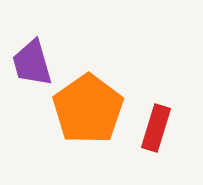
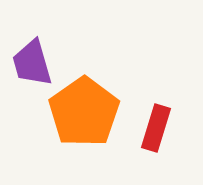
orange pentagon: moved 4 px left, 3 px down
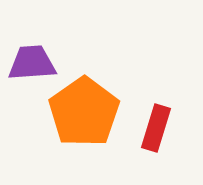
purple trapezoid: rotated 102 degrees clockwise
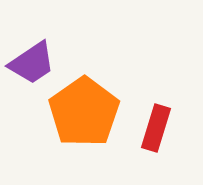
purple trapezoid: rotated 150 degrees clockwise
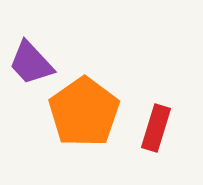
purple trapezoid: moved 1 px left; rotated 81 degrees clockwise
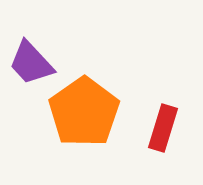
red rectangle: moved 7 px right
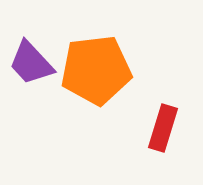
orange pentagon: moved 12 px right, 42 px up; rotated 28 degrees clockwise
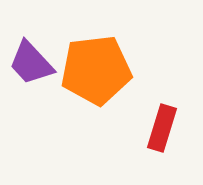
red rectangle: moved 1 px left
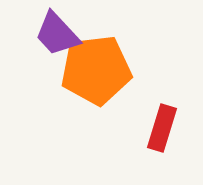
purple trapezoid: moved 26 px right, 29 px up
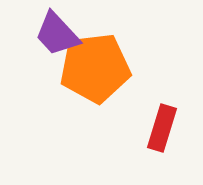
orange pentagon: moved 1 px left, 2 px up
